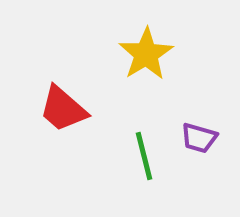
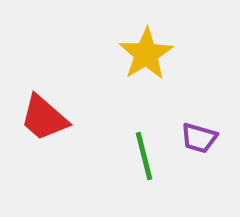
red trapezoid: moved 19 px left, 9 px down
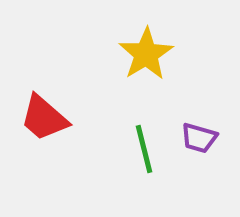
green line: moved 7 px up
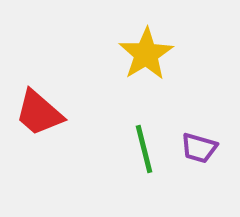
red trapezoid: moved 5 px left, 5 px up
purple trapezoid: moved 10 px down
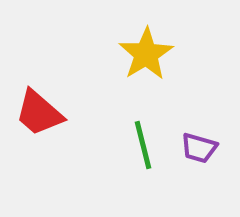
green line: moved 1 px left, 4 px up
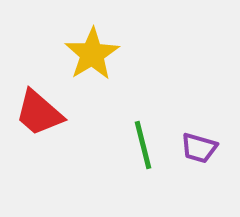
yellow star: moved 54 px left
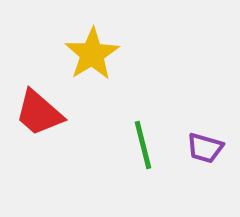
purple trapezoid: moved 6 px right
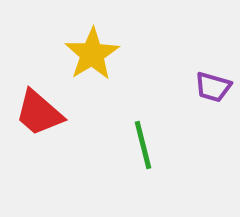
purple trapezoid: moved 8 px right, 61 px up
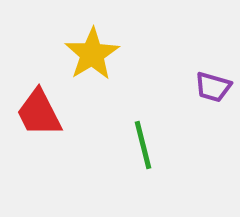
red trapezoid: rotated 22 degrees clockwise
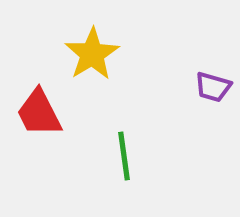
green line: moved 19 px left, 11 px down; rotated 6 degrees clockwise
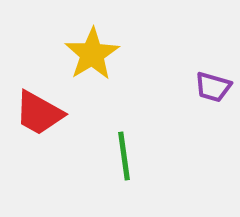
red trapezoid: rotated 34 degrees counterclockwise
